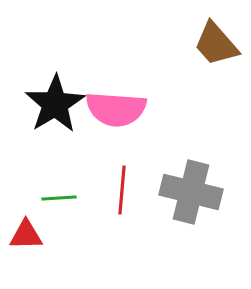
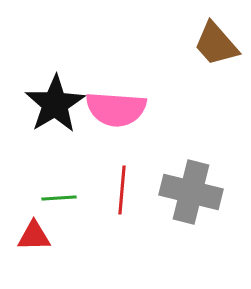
red triangle: moved 8 px right, 1 px down
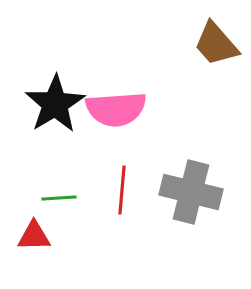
pink semicircle: rotated 8 degrees counterclockwise
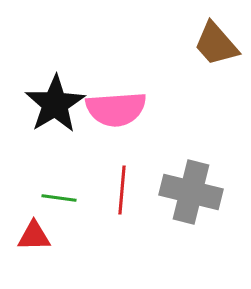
green line: rotated 12 degrees clockwise
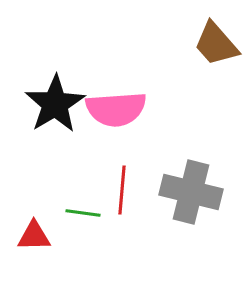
green line: moved 24 px right, 15 px down
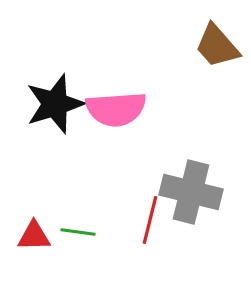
brown trapezoid: moved 1 px right, 2 px down
black star: rotated 14 degrees clockwise
red line: moved 28 px right, 30 px down; rotated 9 degrees clockwise
green line: moved 5 px left, 19 px down
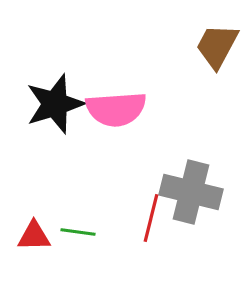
brown trapezoid: rotated 69 degrees clockwise
red line: moved 1 px right, 2 px up
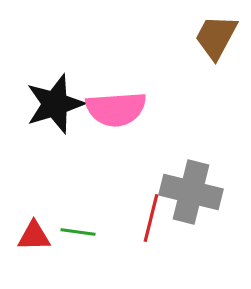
brown trapezoid: moved 1 px left, 9 px up
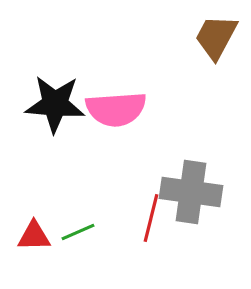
black star: rotated 22 degrees clockwise
gray cross: rotated 6 degrees counterclockwise
green line: rotated 32 degrees counterclockwise
